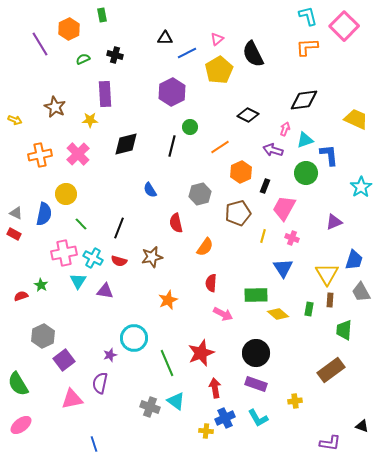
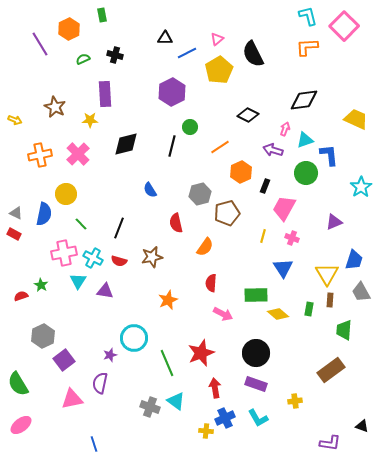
brown pentagon at (238, 213): moved 11 px left
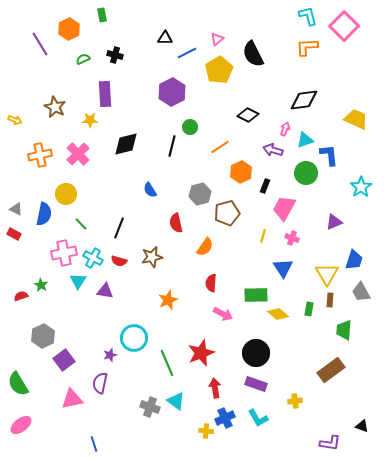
gray triangle at (16, 213): moved 4 px up
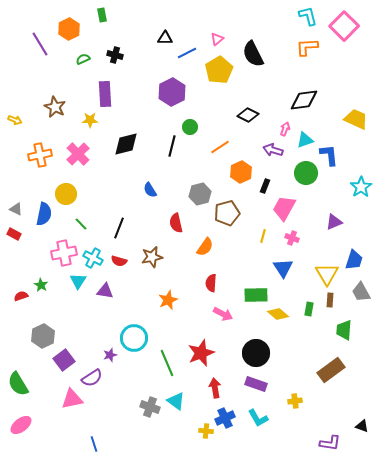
purple semicircle at (100, 383): moved 8 px left, 5 px up; rotated 135 degrees counterclockwise
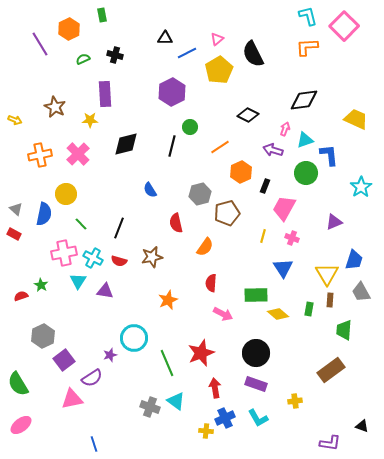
gray triangle at (16, 209): rotated 16 degrees clockwise
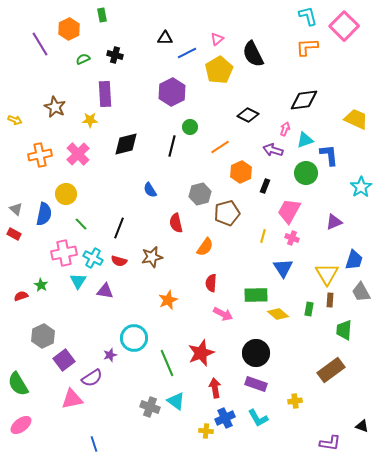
pink trapezoid at (284, 208): moved 5 px right, 3 px down
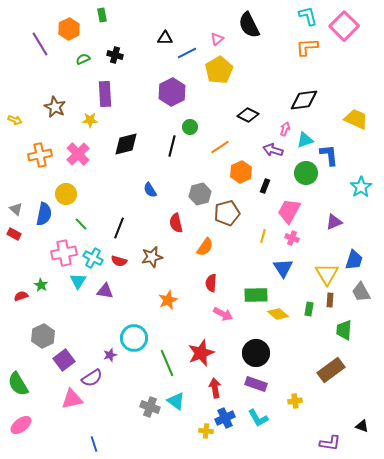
black semicircle at (253, 54): moved 4 px left, 29 px up
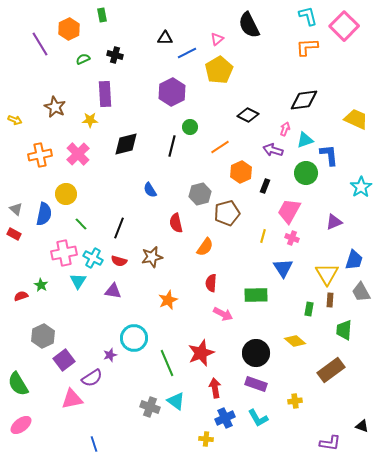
purple triangle at (105, 291): moved 8 px right
yellow diamond at (278, 314): moved 17 px right, 27 px down
yellow cross at (206, 431): moved 8 px down
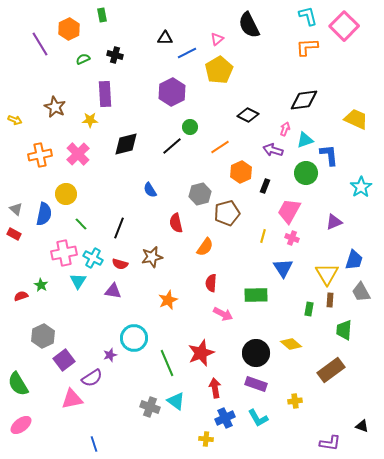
black line at (172, 146): rotated 35 degrees clockwise
red semicircle at (119, 261): moved 1 px right, 3 px down
yellow diamond at (295, 341): moved 4 px left, 3 px down
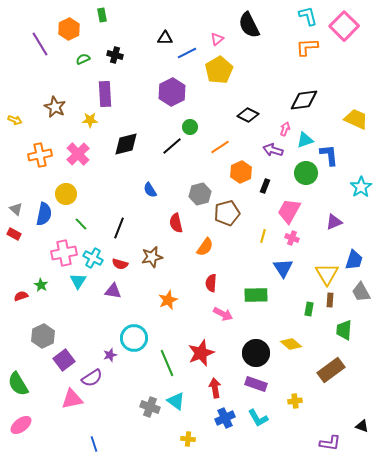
yellow cross at (206, 439): moved 18 px left
